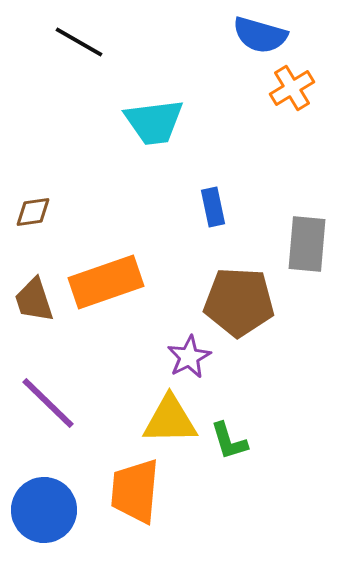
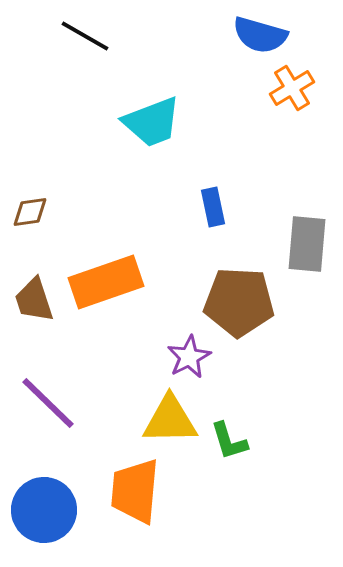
black line: moved 6 px right, 6 px up
cyan trapezoid: moved 2 px left; rotated 14 degrees counterclockwise
brown diamond: moved 3 px left
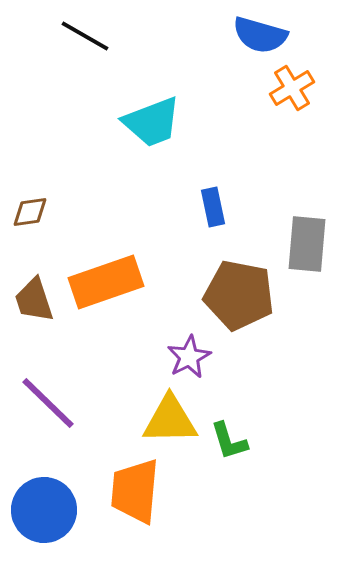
brown pentagon: moved 7 px up; rotated 8 degrees clockwise
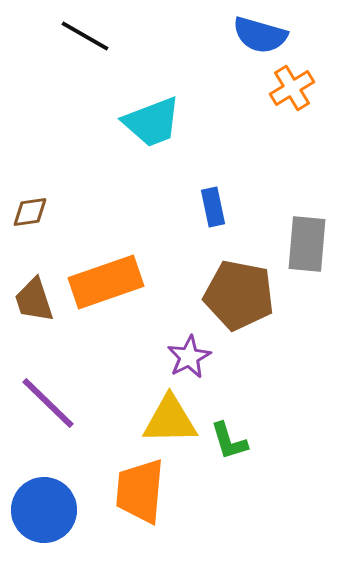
orange trapezoid: moved 5 px right
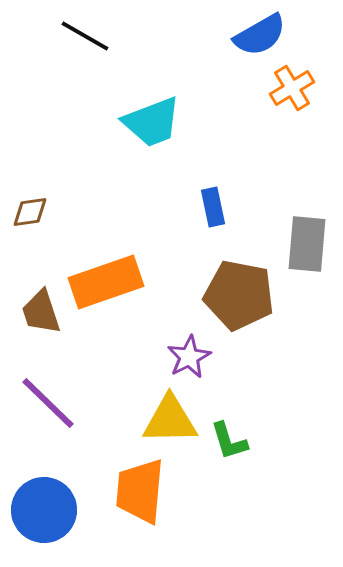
blue semicircle: rotated 46 degrees counterclockwise
brown trapezoid: moved 7 px right, 12 px down
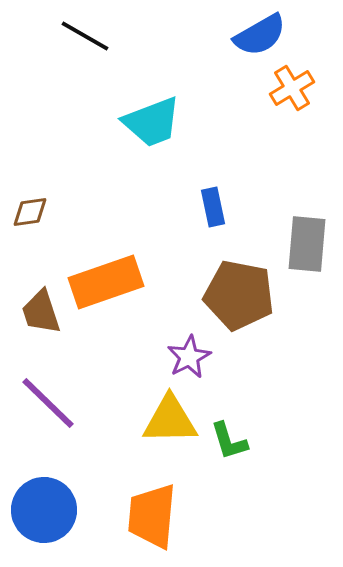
orange trapezoid: moved 12 px right, 25 px down
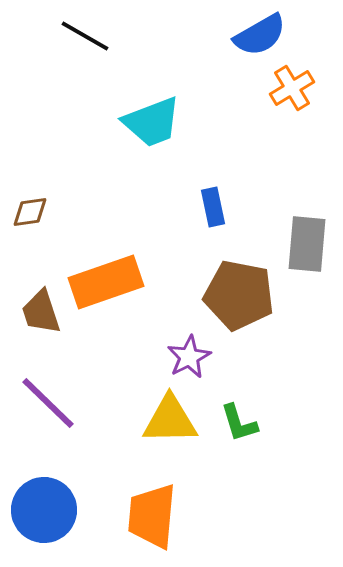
green L-shape: moved 10 px right, 18 px up
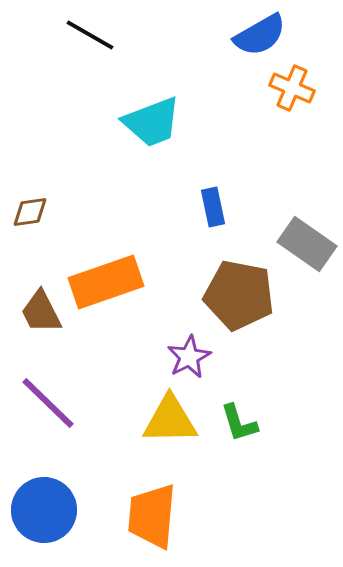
black line: moved 5 px right, 1 px up
orange cross: rotated 36 degrees counterclockwise
gray rectangle: rotated 60 degrees counterclockwise
brown trapezoid: rotated 9 degrees counterclockwise
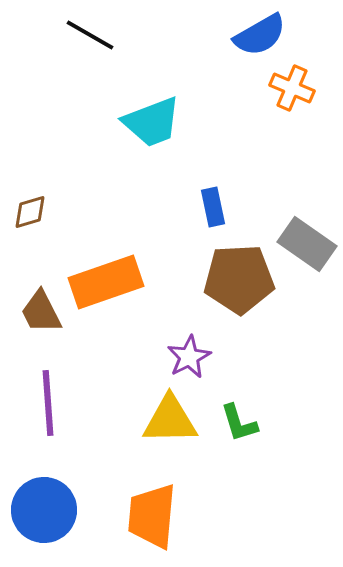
brown diamond: rotated 9 degrees counterclockwise
brown pentagon: moved 16 px up; rotated 14 degrees counterclockwise
purple line: rotated 42 degrees clockwise
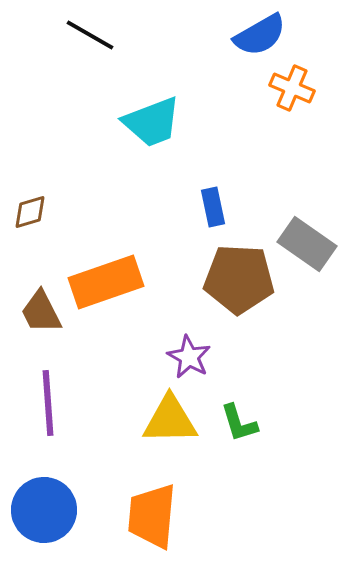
brown pentagon: rotated 6 degrees clockwise
purple star: rotated 15 degrees counterclockwise
